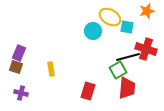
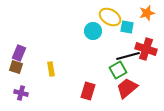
orange star: moved 2 px down
black line: moved 1 px up
red trapezoid: rotated 135 degrees counterclockwise
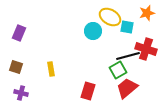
purple rectangle: moved 20 px up
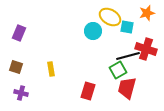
red trapezoid: rotated 35 degrees counterclockwise
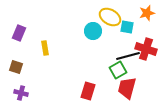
yellow rectangle: moved 6 px left, 21 px up
